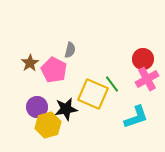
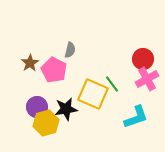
yellow hexagon: moved 2 px left, 2 px up
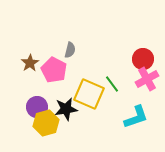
yellow square: moved 4 px left
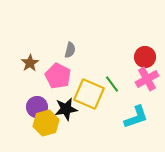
red circle: moved 2 px right, 2 px up
pink pentagon: moved 4 px right, 6 px down
